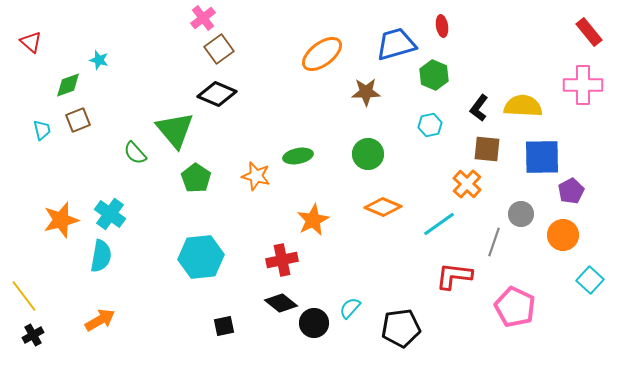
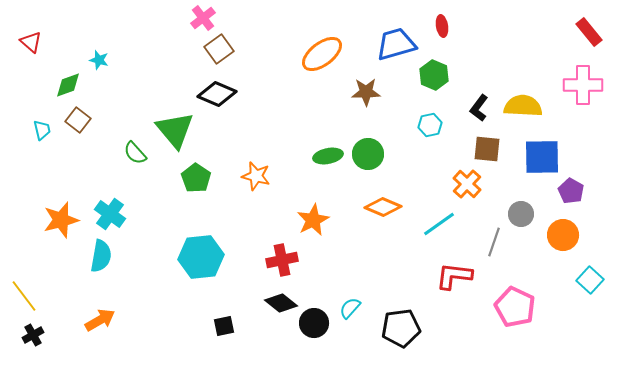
brown square at (78, 120): rotated 30 degrees counterclockwise
green ellipse at (298, 156): moved 30 px right
purple pentagon at (571, 191): rotated 15 degrees counterclockwise
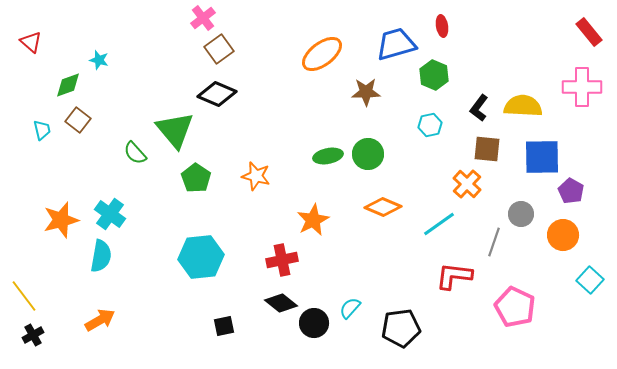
pink cross at (583, 85): moved 1 px left, 2 px down
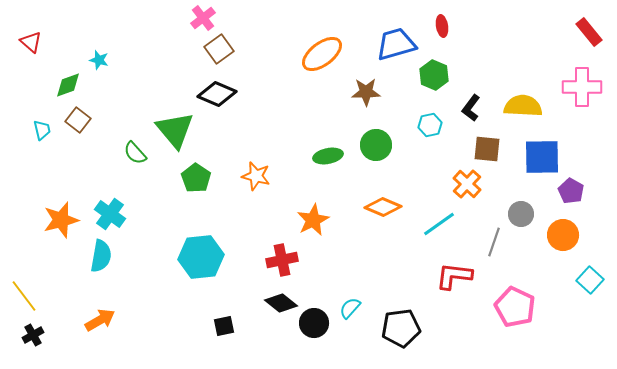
black L-shape at (479, 108): moved 8 px left
green circle at (368, 154): moved 8 px right, 9 px up
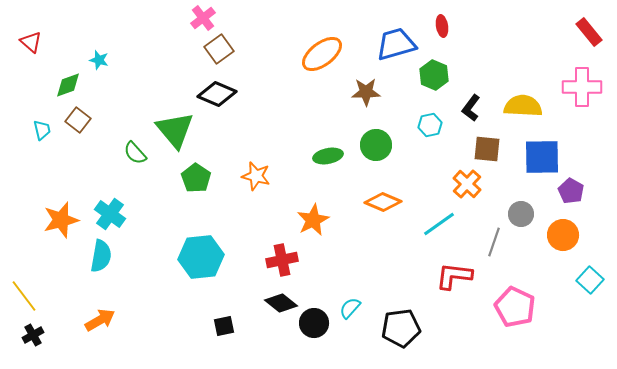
orange diamond at (383, 207): moved 5 px up
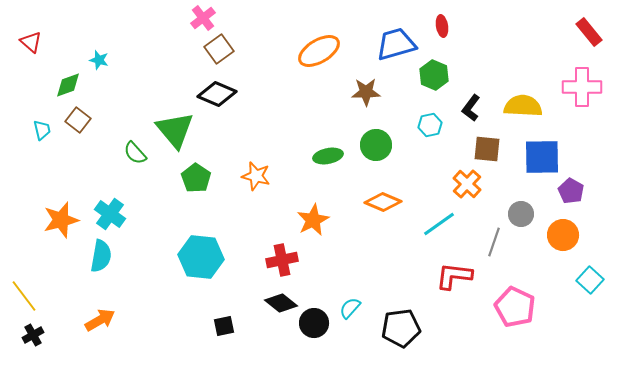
orange ellipse at (322, 54): moved 3 px left, 3 px up; rotated 6 degrees clockwise
cyan hexagon at (201, 257): rotated 12 degrees clockwise
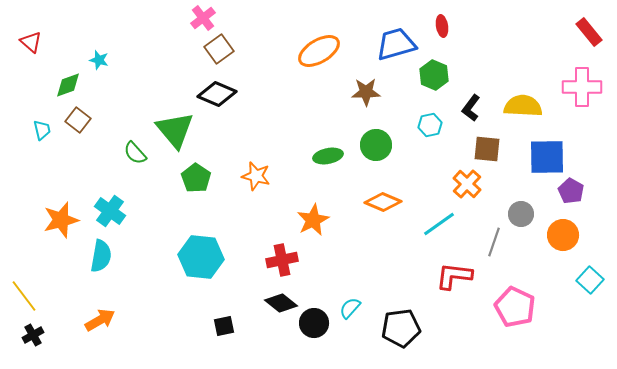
blue square at (542, 157): moved 5 px right
cyan cross at (110, 214): moved 3 px up
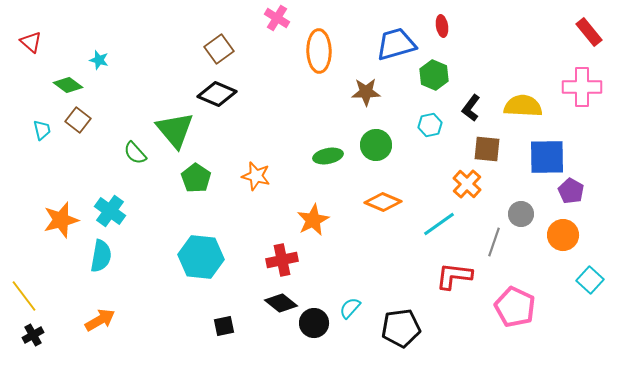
pink cross at (203, 18): moved 74 px right; rotated 20 degrees counterclockwise
orange ellipse at (319, 51): rotated 60 degrees counterclockwise
green diamond at (68, 85): rotated 56 degrees clockwise
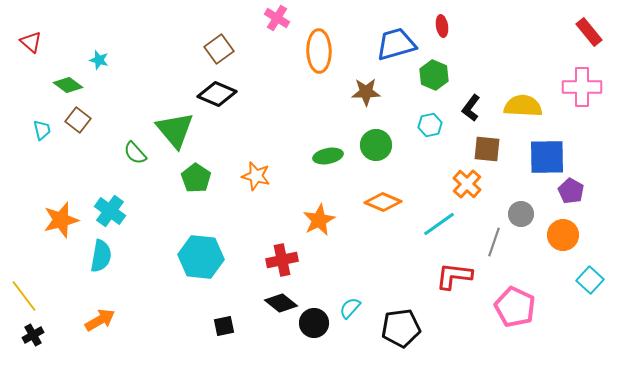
orange star at (313, 220): moved 6 px right
